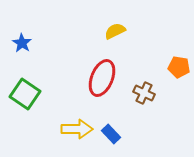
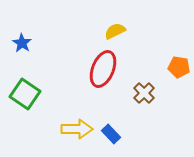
red ellipse: moved 1 px right, 9 px up
brown cross: rotated 20 degrees clockwise
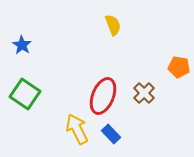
yellow semicircle: moved 2 px left, 6 px up; rotated 95 degrees clockwise
blue star: moved 2 px down
red ellipse: moved 27 px down
yellow arrow: rotated 116 degrees counterclockwise
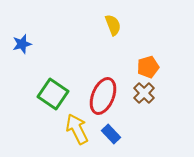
blue star: moved 1 px up; rotated 24 degrees clockwise
orange pentagon: moved 31 px left; rotated 25 degrees counterclockwise
green square: moved 28 px right
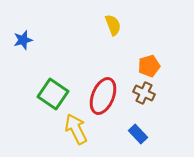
blue star: moved 1 px right, 4 px up
orange pentagon: moved 1 px right, 1 px up
brown cross: rotated 20 degrees counterclockwise
yellow arrow: moved 1 px left
blue rectangle: moved 27 px right
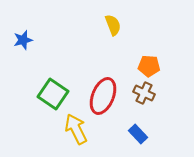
orange pentagon: rotated 20 degrees clockwise
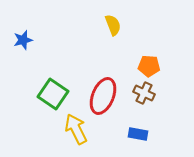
blue rectangle: rotated 36 degrees counterclockwise
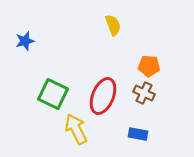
blue star: moved 2 px right, 1 px down
green square: rotated 8 degrees counterclockwise
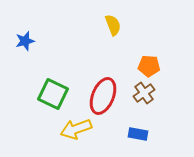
brown cross: rotated 30 degrees clockwise
yellow arrow: rotated 84 degrees counterclockwise
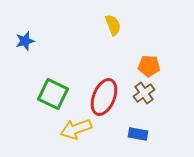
red ellipse: moved 1 px right, 1 px down
